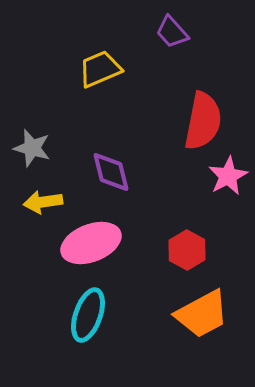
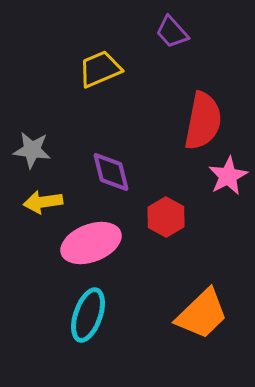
gray star: moved 2 px down; rotated 9 degrees counterclockwise
red hexagon: moved 21 px left, 33 px up
orange trapezoid: rotated 16 degrees counterclockwise
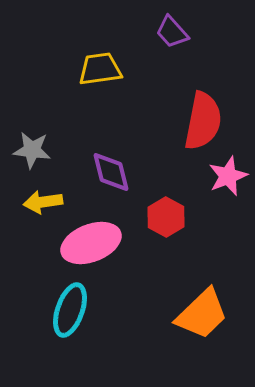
yellow trapezoid: rotated 15 degrees clockwise
pink star: rotated 6 degrees clockwise
cyan ellipse: moved 18 px left, 5 px up
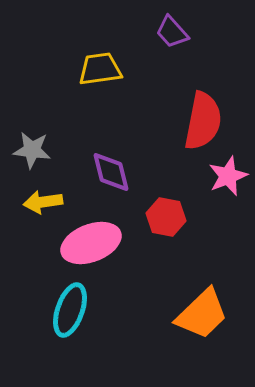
red hexagon: rotated 18 degrees counterclockwise
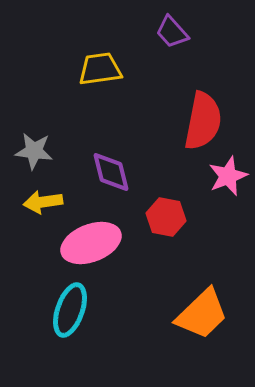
gray star: moved 2 px right, 1 px down
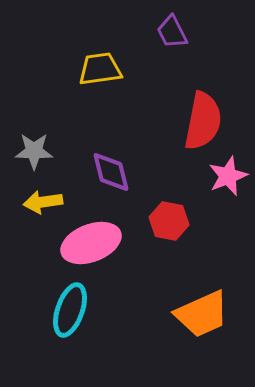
purple trapezoid: rotated 15 degrees clockwise
gray star: rotated 6 degrees counterclockwise
red hexagon: moved 3 px right, 4 px down
orange trapezoid: rotated 20 degrees clockwise
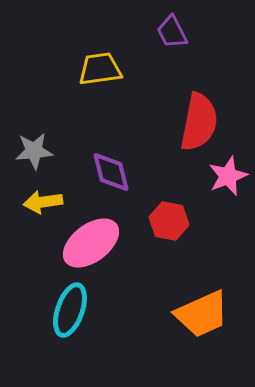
red semicircle: moved 4 px left, 1 px down
gray star: rotated 6 degrees counterclockwise
pink ellipse: rotated 16 degrees counterclockwise
